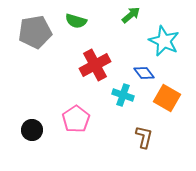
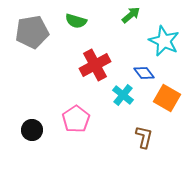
gray pentagon: moved 3 px left
cyan cross: rotated 20 degrees clockwise
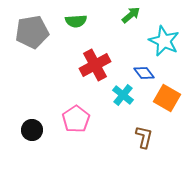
green semicircle: rotated 20 degrees counterclockwise
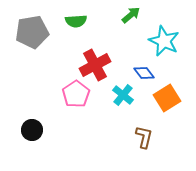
orange square: rotated 28 degrees clockwise
pink pentagon: moved 25 px up
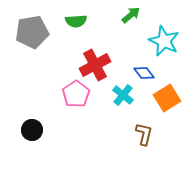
brown L-shape: moved 3 px up
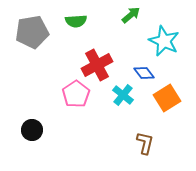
red cross: moved 2 px right
brown L-shape: moved 1 px right, 9 px down
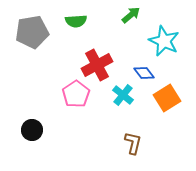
brown L-shape: moved 12 px left
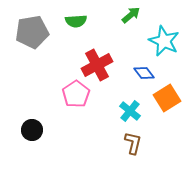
cyan cross: moved 7 px right, 16 px down
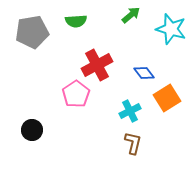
cyan star: moved 7 px right, 12 px up; rotated 8 degrees counterclockwise
cyan cross: rotated 25 degrees clockwise
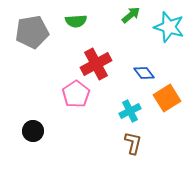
cyan star: moved 2 px left, 2 px up
red cross: moved 1 px left, 1 px up
black circle: moved 1 px right, 1 px down
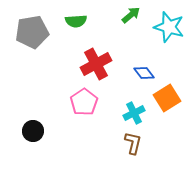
pink pentagon: moved 8 px right, 8 px down
cyan cross: moved 4 px right, 2 px down
